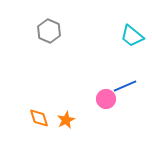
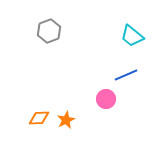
gray hexagon: rotated 15 degrees clockwise
blue line: moved 1 px right, 11 px up
orange diamond: rotated 75 degrees counterclockwise
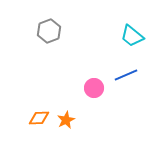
pink circle: moved 12 px left, 11 px up
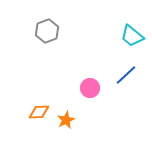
gray hexagon: moved 2 px left
blue line: rotated 20 degrees counterclockwise
pink circle: moved 4 px left
orange diamond: moved 6 px up
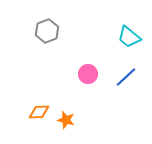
cyan trapezoid: moved 3 px left, 1 px down
blue line: moved 2 px down
pink circle: moved 2 px left, 14 px up
orange star: rotated 30 degrees counterclockwise
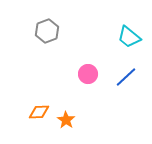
orange star: rotated 18 degrees clockwise
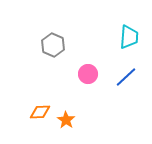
gray hexagon: moved 6 px right, 14 px down; rotated 15 degrees counterclockwise
cyan trapezoid: rotated 125 degrees counterclockwise
orange diamond: moved 1 px right
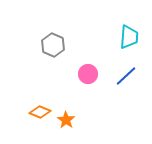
blue line: moved 1 px up
orange diamond: rotated 25 degrees clockwise
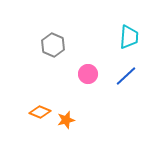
orange star: rotated 24 degrees clockwise
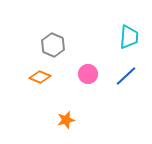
orange diamond: moved 35 px up
